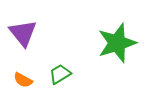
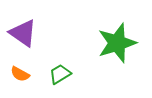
purple triangle: rotated 16 degrees counterclockwise
orange semicircle: moved 3 px left, 6 px up
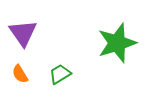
purple triangle: rotated 20 degrees clockwise
orange semicircle: rotated 30 degrees clockwise
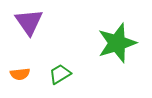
purple triangle: moved 6 px right, 11 px up
orange semicircle: rotated 66 degrees counterclockwise
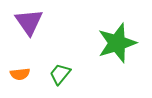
green trapezoid: rotated 20 degrees counterclockwise
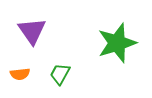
purple triangle: moved 3 px right, 9 px down
green trapezoid: rotated 10 degrees counterclockwise
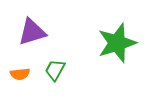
purple triangle: moved 1 px down; rotated 48 degrees clockwise
green trapezoid: moved 5 px left, 4 px up
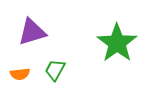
green star: rotated 18 degrees counterclockwise
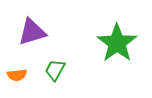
orange semicircle: moved 3 px left, 1 px down
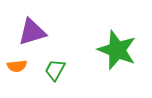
green star: moved 7 px down; rotated 15 degrees counterclockwise
orange semicircle: moved 9 px up
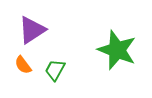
purple triangle: moved 2 px up; rotated 16 degrees counterclockwise
orange semicircle: moved 6 px right, 1 px up; rotated 60 degrees clockwise
